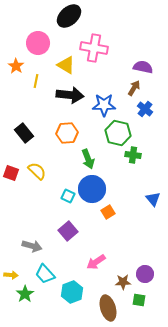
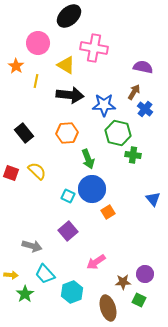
brown arrow: moved 4 px down
green square: rotated 16 degrees clockwise
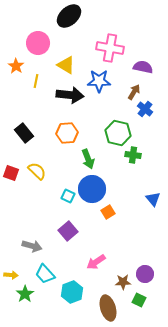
pink cross: moved 16 px right
blue star: moved 5 px left, 24 px up
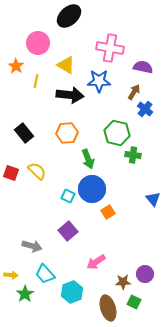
green hexagon: moved 1 px left
green square: moved 5 px left, 2 px down
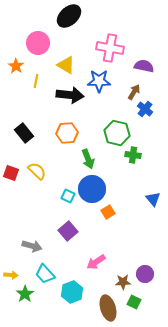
purple semicircle: moved 1 px right, 1 px up
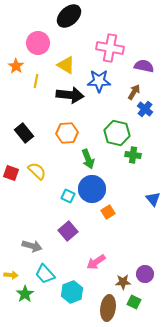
brown ellipse: rotated 25 degrees clockwise
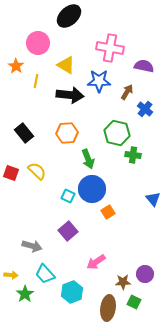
brown arrow: moved 7 px left
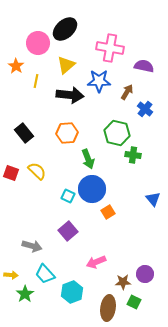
black ellipse: moved 4 px left, 13 px down
yellow triangle: rotated 48 degrees clockwise
pink arrow: rotated 12 degrees clockwise
